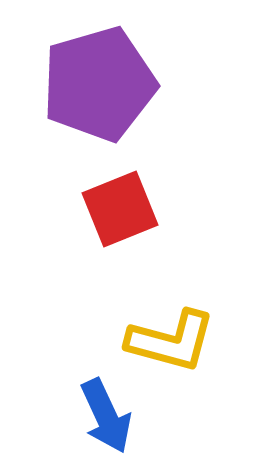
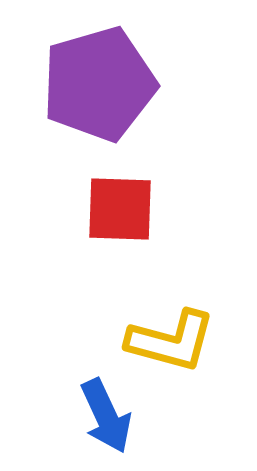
red square: rotated 24 degrees clockwise
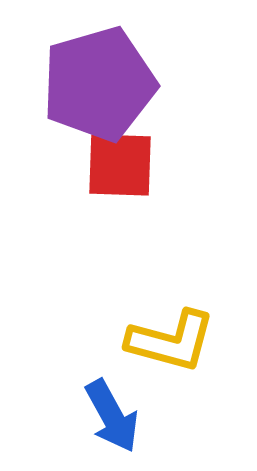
red square: moved 44 px up
blue arrow: moved 6 px right; rotated 4 degrees counterclockwise
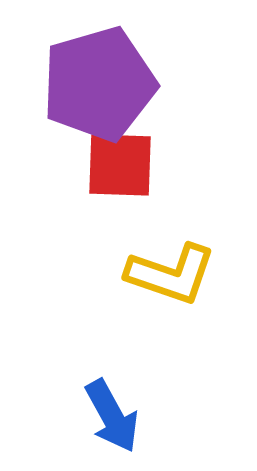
yellow L-shape: moved 67 px up; rotated 4 degrees clockwise
